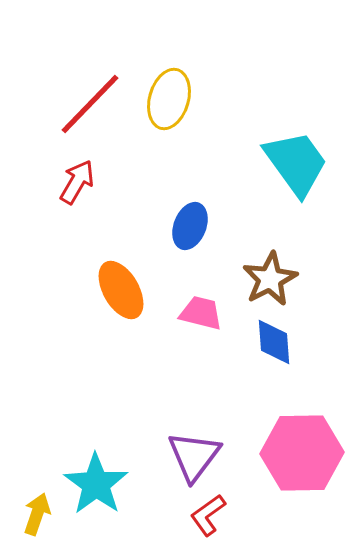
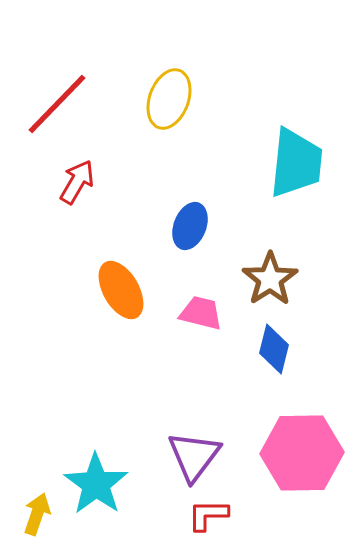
yellow ellipse: rotated 4 degrees clockwise
red line: moved 33 px left
cyan trapezoid: rotated 42 degrees clockwise
brown star: rotated 6 degrees counterclockwise
blue diamond: moved 7 px down; rotated 18 degrees clockwise
red L-shape: rotated 36 degrees clockwise
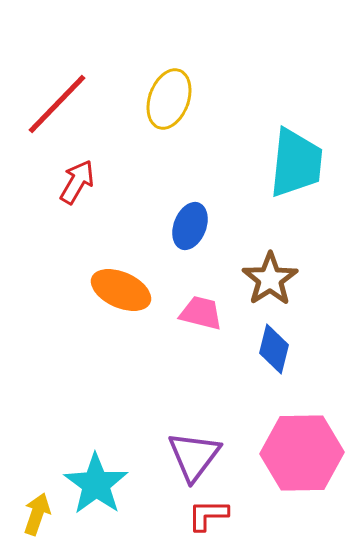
orange ellipse: rotated 36 degrees counterclockwise
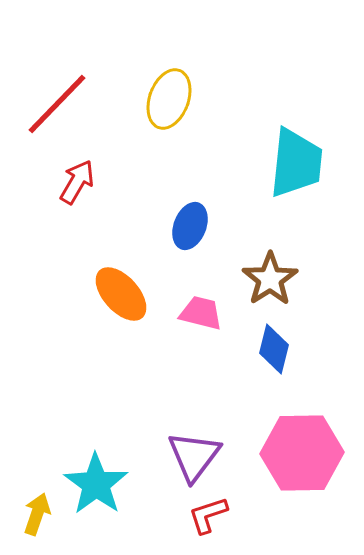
orange ellipse: moved 4 px down; rotated 24 degrees clockwise
red L-shape: rotated 18 degrees counterclockwise
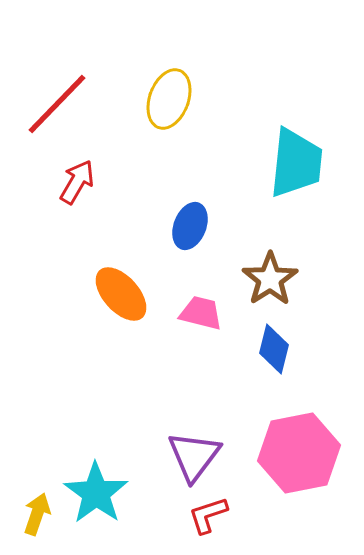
pink hexagon: moved 3 px left; rotated 10 degrees counterclockwise
cyan star: moved 9 px down
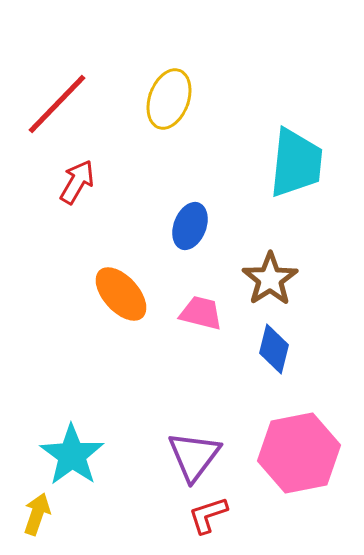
cyan star: moved 24 px left, 38 px up
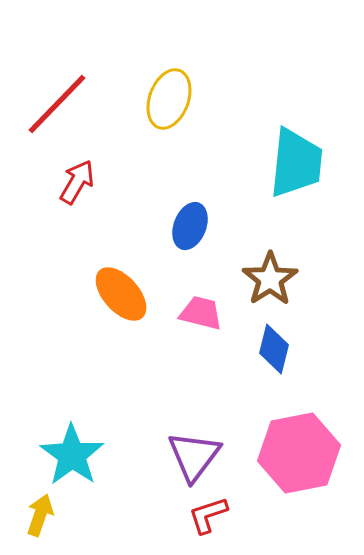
yellow arrow: moved 3 px right, 1 px down
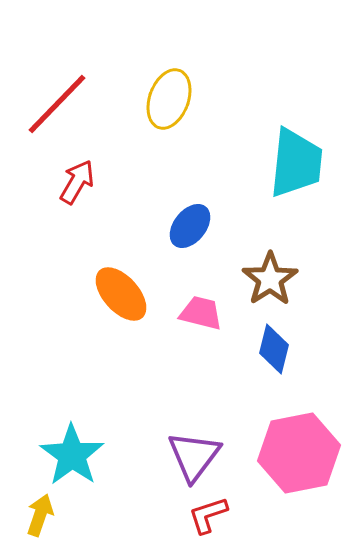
blue ellipse: rotated 18 degrees clockwise
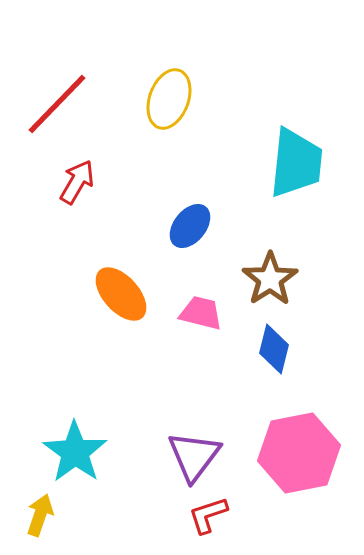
cyan star: moved 3 px right, 3 px up
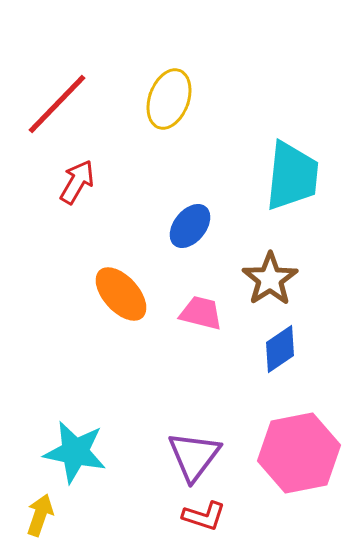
cyan trapezoid: moved 4 px left, 13 px down
blue diamond: moved 6 px right; rotated 42 degrees clockwise
cyan star: rotated 24 degrees counterclockwise
red L-shape: moved 4 px left, 1 px down; rotated 144 degrees counterclockwise
